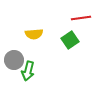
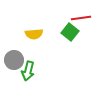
green square: moved 8 px up; rotated 18 degrees counterclockwise
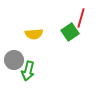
red line: rotated 66 degrees counterclockwise
green square: rotated 18 degrees clockwise
